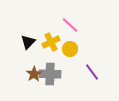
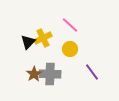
yellow cross: moved 8 px left, 4 px up
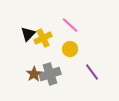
black triangle: moved 8 px up
gray cross: rotated 20 degrees counterclockwise
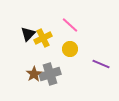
purple line: moved 9 px right, 8 px up; rotated 30 degrees counterclockwise
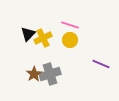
pink line: rotated 24 degrees counterclockwise
yellow circle: moved 9 px up
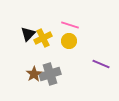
yellow circle: moved 1 px left, 1 px down
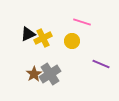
pink line: moved 12 px right, 3 px up
black triangle: rotated 21 degrees clockwise
yellow circle: moved 3 px right
gray cross: rotated 15 degrees counterclockwise
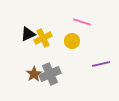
purple line: rotated 36 degrees counterclockwise
gray cross: rotated 10 degrees clockwise
